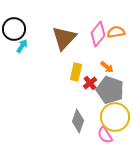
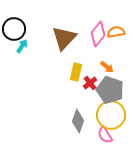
yellow circle: moved 4 px left, 2 px up
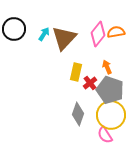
cyan arrow: moved 22 px right, 12 px up
orange arrow: rotated 152 degrees counterclockwise
gray diamond: moved 7 px up
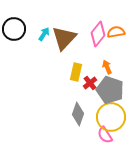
yellow circle: moved 2 px down
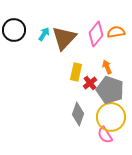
black circle: moved 1 px down
pink diamond: moved 2 px left
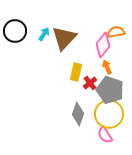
black circle: moved 1 px right, 1 px down
pink diamond: moved 7 px right, 11 px down
yellow circle: moved 2 px left, 3 px up
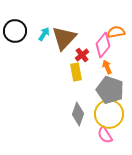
yellow rectangle: rotated 24 degrees counterclockwise
red cross: moved 8 px left, 28 px up
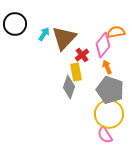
black circle: moved 7 px up
gray diamond: moved 9 px left, 27 px up
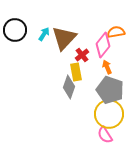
black circle: moved 6 px down
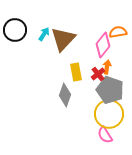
orange semicircle: moved 2 px right
brown triangle: moved 1 px left, 1 px down
red cross: moved 16 px right, 19 px down
orange arrow: rotated 32 degrees clockwise
gray diamond: moved 4 px left, 8 px down
